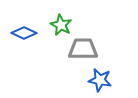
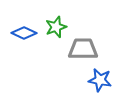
green star: moved 5 px left, 2 px down; rotated 25 degrees clockwise
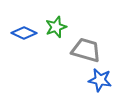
gray trapezoid: moved 3 px right, 1 px down; rotated 16 degrees clockwise
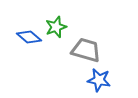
blue diamond: moved 5 px right, 4 px down; rotated 15 degrees clockwise
blue star: moved 1 px left
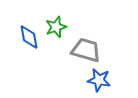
blue diamond: rotated 40 degrees clockwise
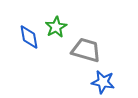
green star: rotated 10 degrees counterclockwise
blue star: moved 4 px right, 2 px down
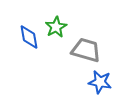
blue star: moved 3 px left
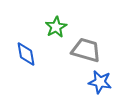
blue diamond: moved 3 px left, 17 px down
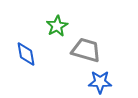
green star: moved 1 px right, 1 px up
blue star: rotated 10 degrees counterclockwise
